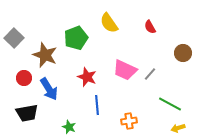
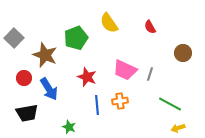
gray line: rotated 24 degrees counterclockwise
orange cross: moved 9 px left, 20 px up
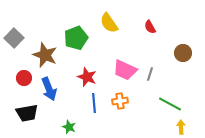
blue arrow: rotated 10 degrees clockwise
blue line: moved 3 px left, 2 px up
yellow arrow: moved 3 px right, 1 px up; rotated 104 degrees clockwise
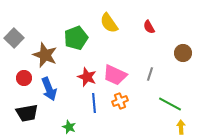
red semicircle: moved 1 px left
pink trapezoid: moved 10 px left, 5 px down
orange cross: rotated 14 degrees counterclockwise
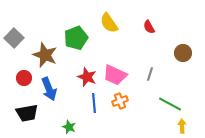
yellow arrow: moved 1 px right, 1 px up
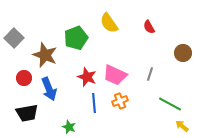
yellow arrow: rotated 48 degrees counterclockwise
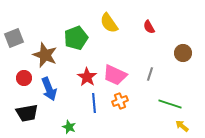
gray square: rotated 24 degrees clockwise
red star: rotated 12 degrees clockwise
green line: rotated 10 degrees counterclockwise
